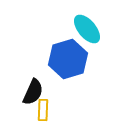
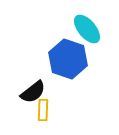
blue hexagon: rotated 24 degrees counterclockwise
black semicircle: rotated 28 degrees clockwise
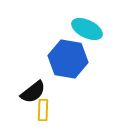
cyan ellipse: rotated 24 degrees counterclockwise
blue hexagon: rotated 9 degrees counterclockwise
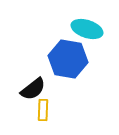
cyan ellipse: rotated 8 degrees counterclockwise
black semicircle: moved 3 px up
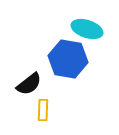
black semicircle: moved 4 px left, 5 px up
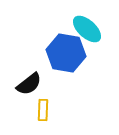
cyan ellipse: rotated 24 degrees clockwise
blue hexagon: moved 2 px left, 6 px up
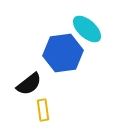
blue hexagon: moved 3 px left; rotated 18 degrees counterclockwise
yellow rectangle: rotated 10 degrees counterclockwise
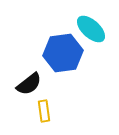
cyan ellipse: moved 4 px right
yellow rectangle: moved 1 px right, 1 px down
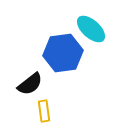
black semicircle: moved 1 px right
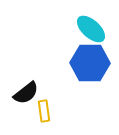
blue hexagon: moved 27 px right, 10 px down; rotated 9 degrees clockwise
black semicircle: moved 4 px left, 9 px down
